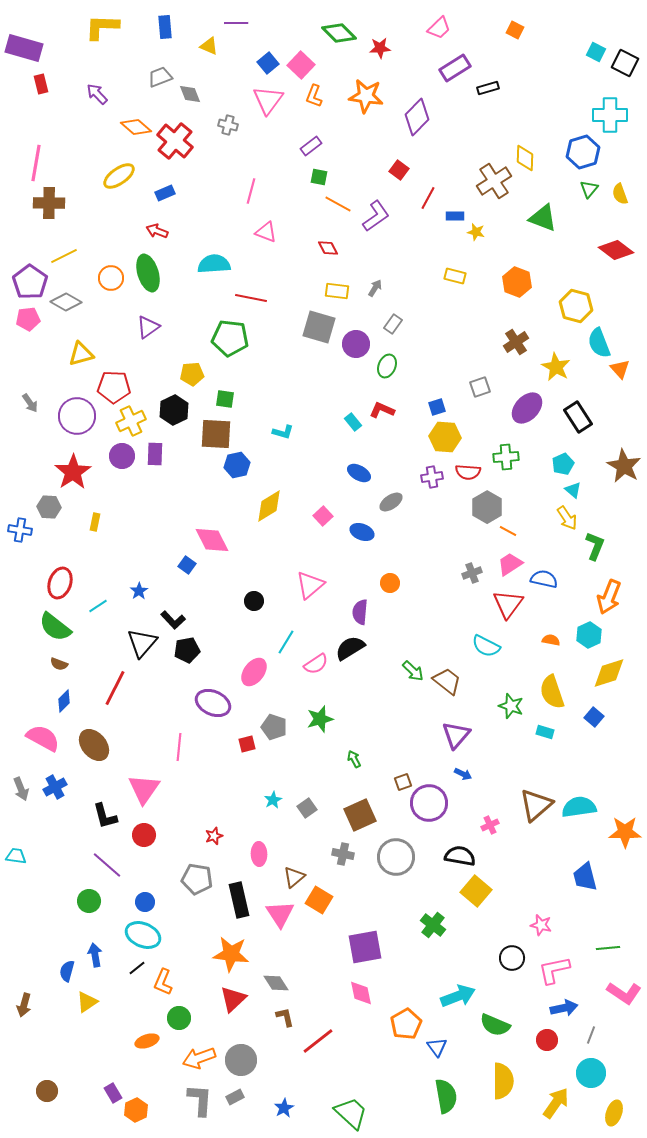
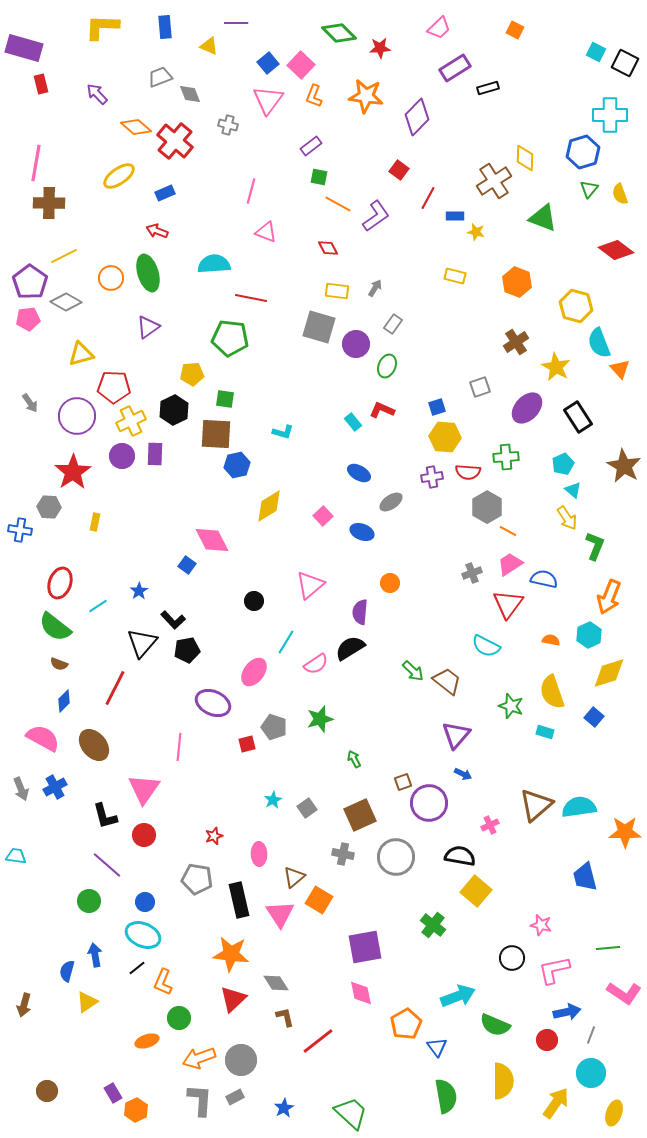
blue arrow at (564, 1008): moved 3 px right, 4 px down
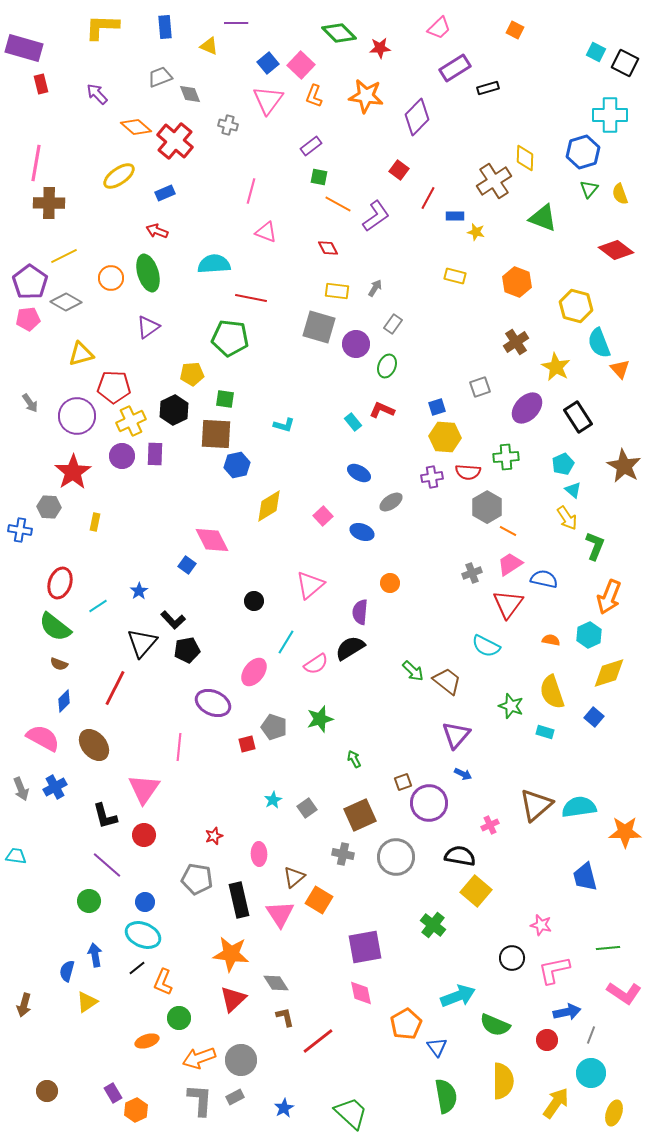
cyan L-shape at (283, 432): moved 1 px right, 7 px up
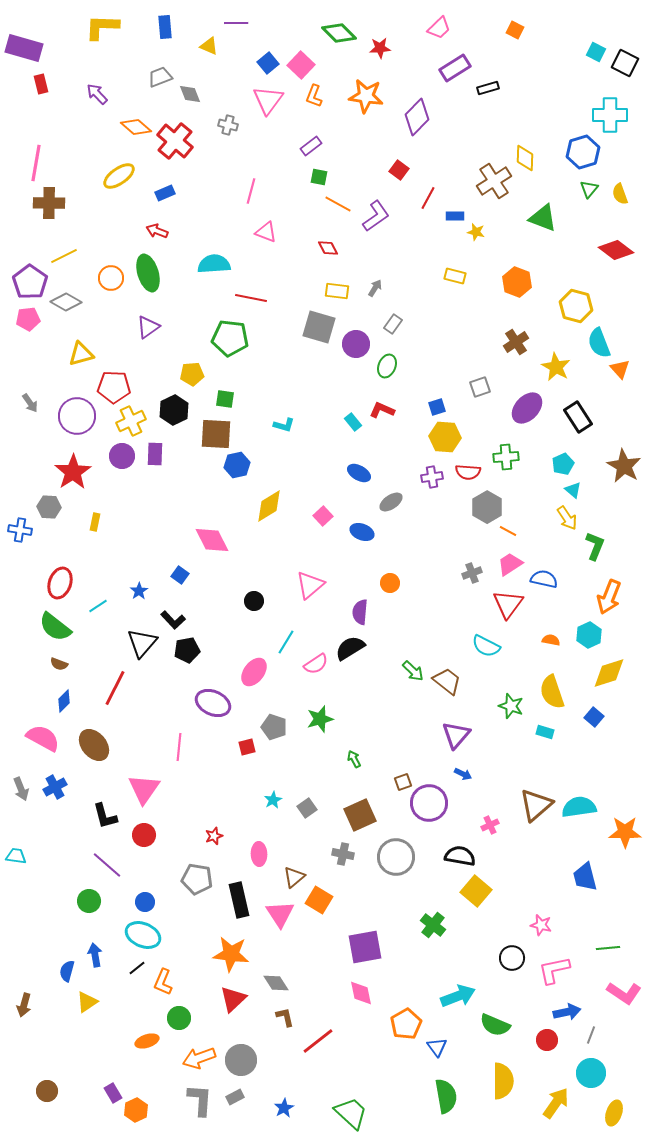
blue square at (187, 565): moved 7 px left, 10 px down
red square at (247, 744): moved 3 px down
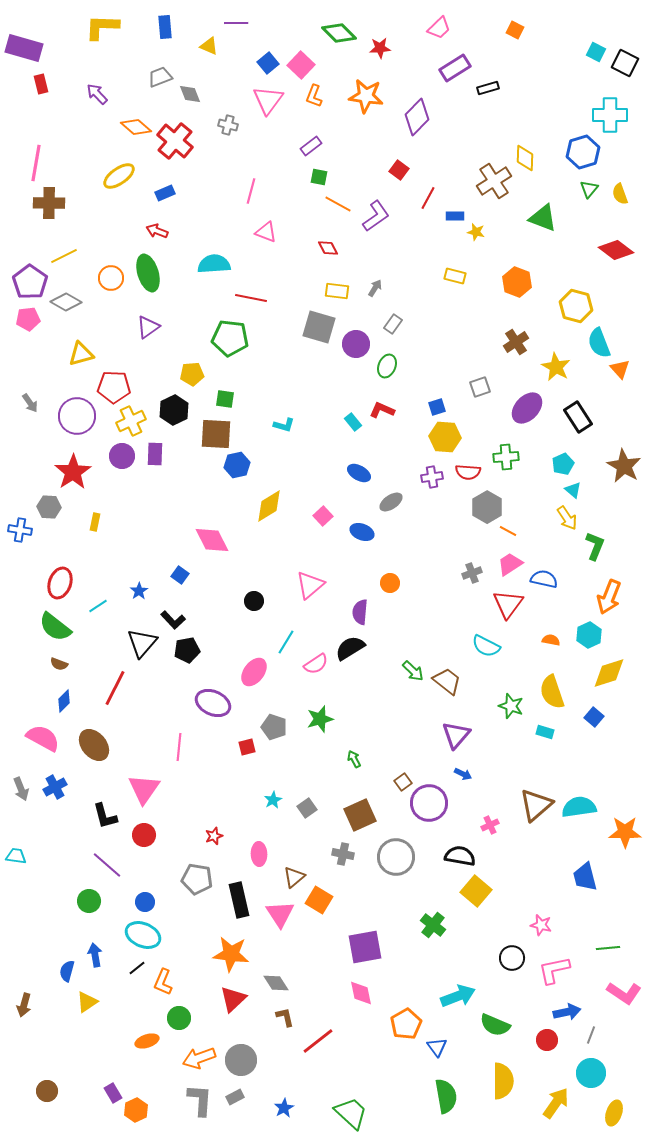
brown square at (403, 782): rotated 18 degrees counterclockwise
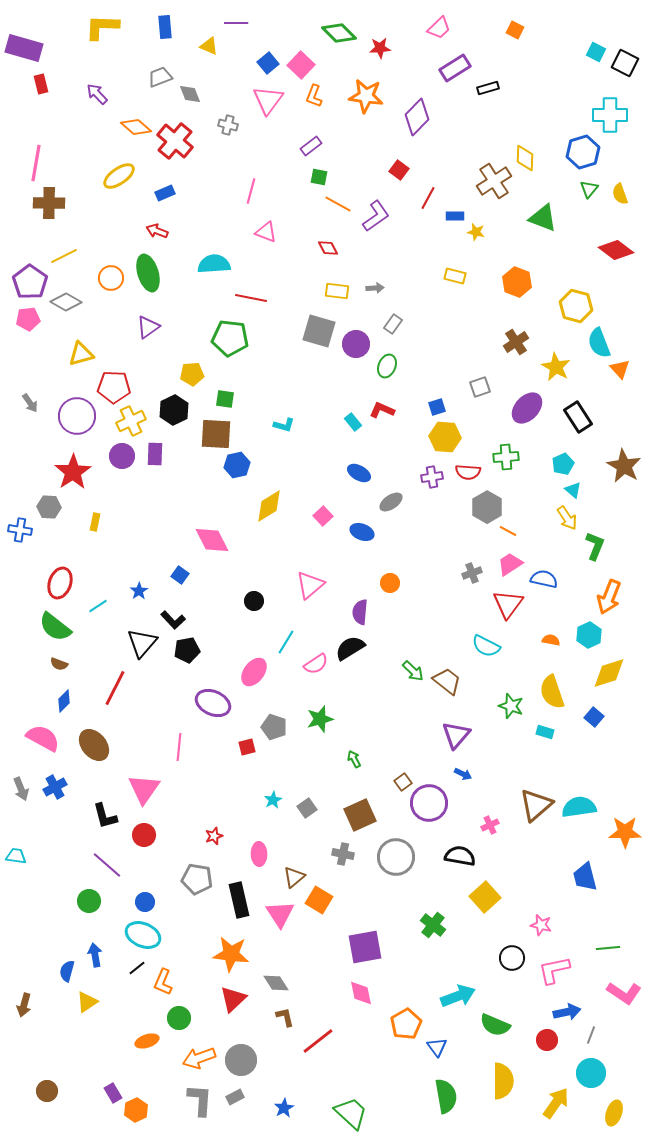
gray arrow at (375, 288): rotated 54 degrees clockwise
gray square at (319, 327): moved 4 px down
yellow square at (476, 891): moved 9 px right, 6 px down; rotated 8 degrees clockwise
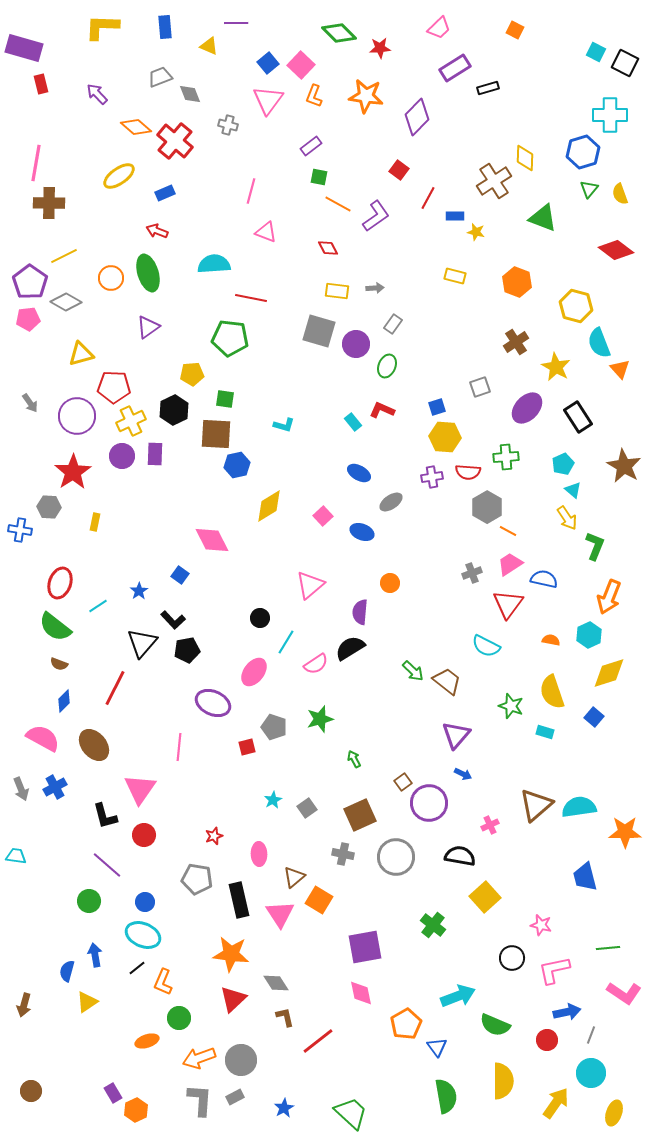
black circle at (254, 601): moved 6 px right, 17 px down
pink triangle at (144, 789): moved 4 px left
brown circle at (47, 1091): moved 16 px left
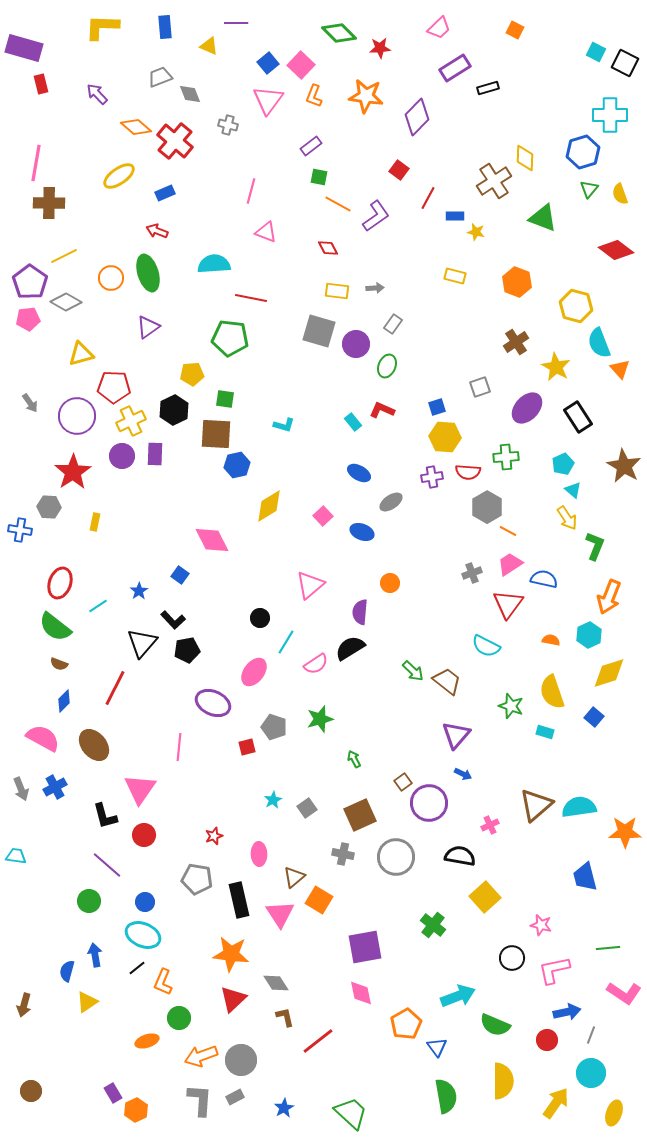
orange arrow at (199, 1058): moved 2 px right, 2 px up
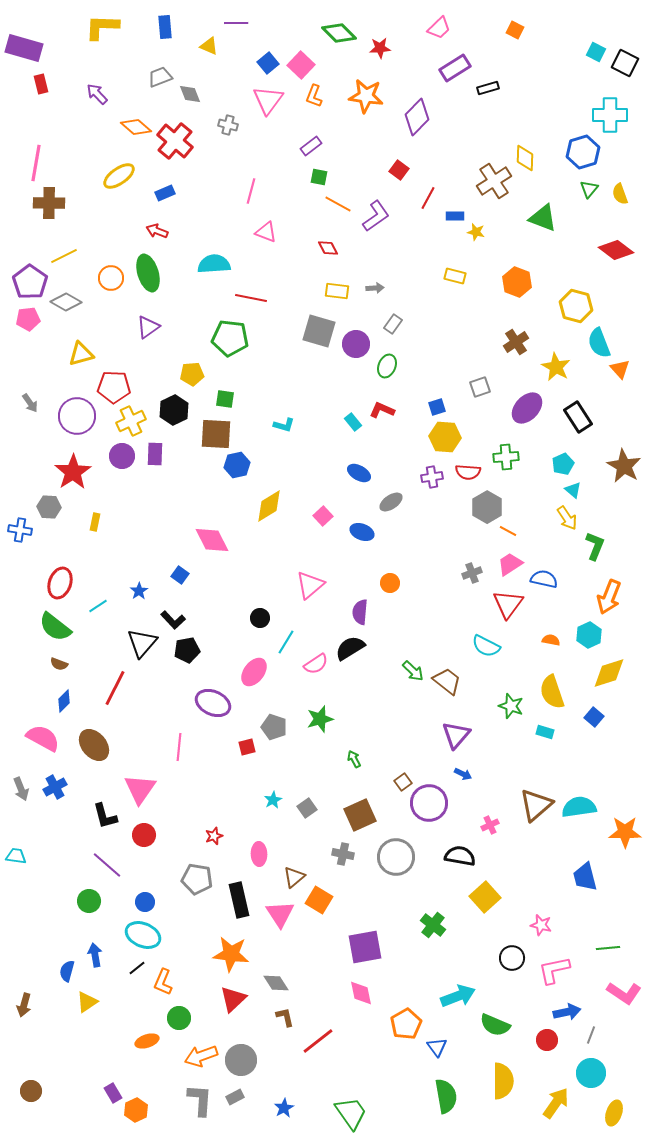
green trapezoid at (351, 1113): rotated 12 degrees clockwise
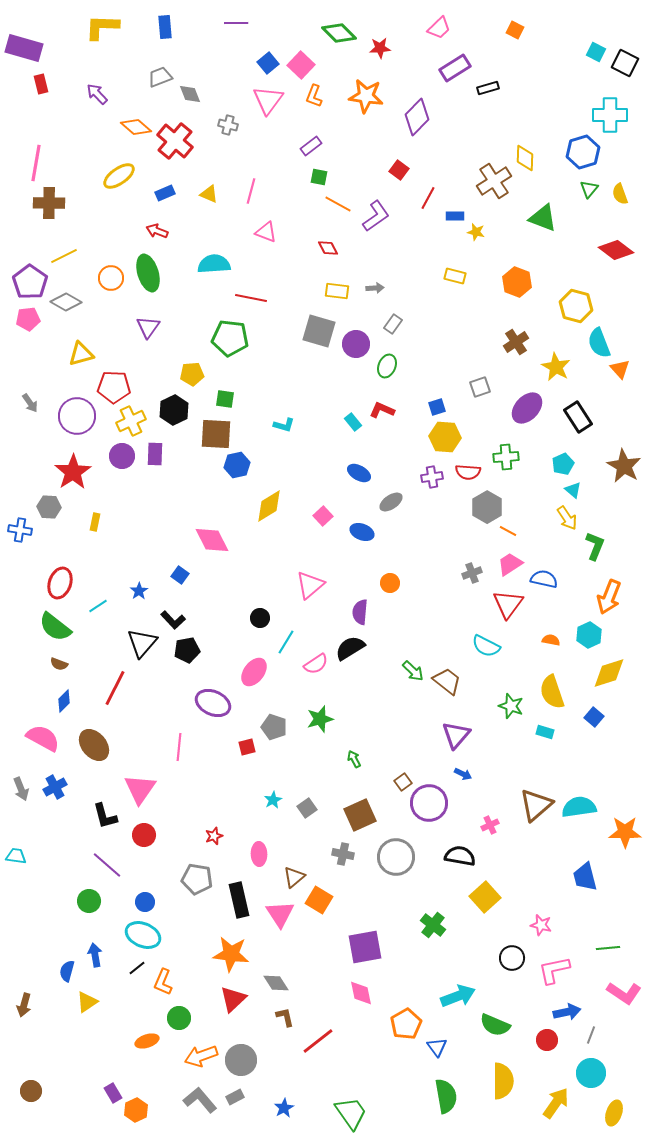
yellow triangle at (209, 46): moved 148 px down
purple triangle at (148, 327): rotated 20 degrees counterclockwise
gray L-shape at (200, 1100): rotated 44 degrees counterclockwise
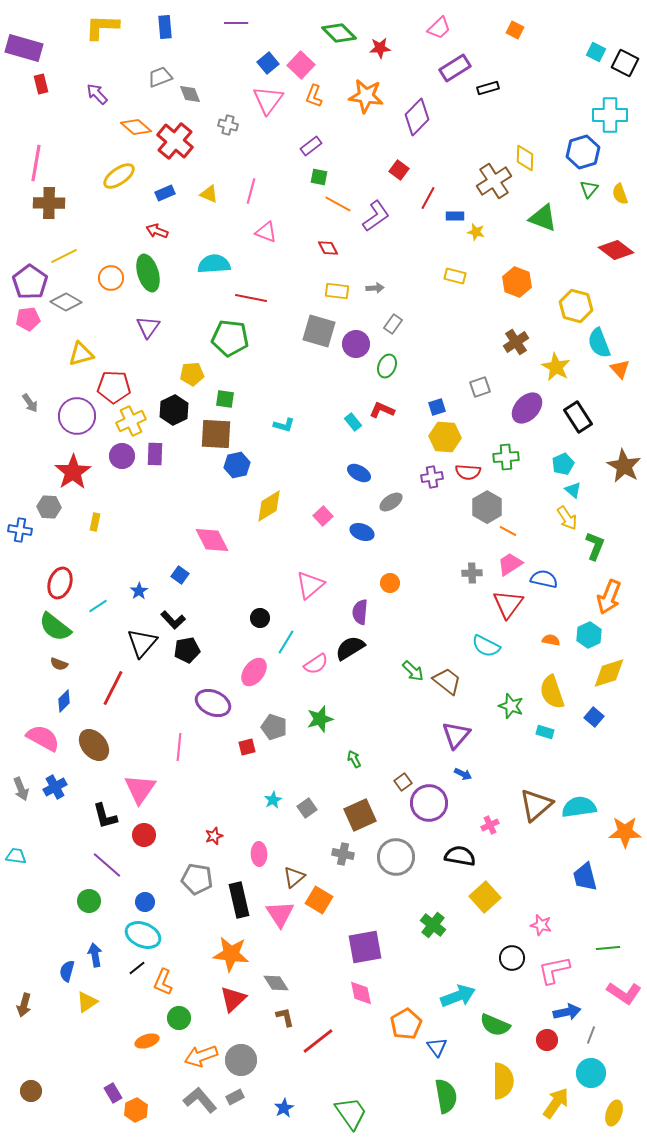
gray cross at (472, 573): rotated 18 degrees clockwise
red line at (115, 688): moved 2 px left
